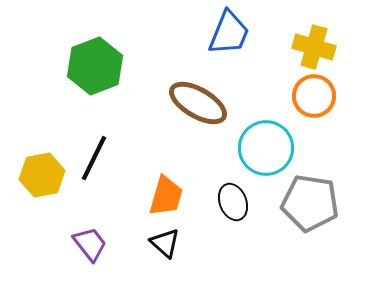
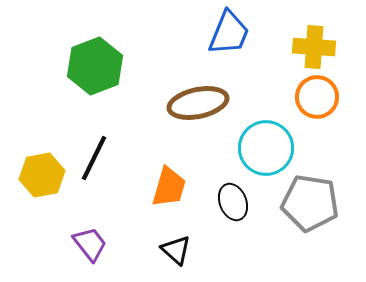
yellow cross: rotated 12 degrees counterclockwise
orange circle: moved 3 px right, 1 px down
brown ellipse: rotated 42 degrees counterclockwise
orange trapezoid: moved 3 px right, 9 px up
black triangle: moved 11 px right, 7 px down
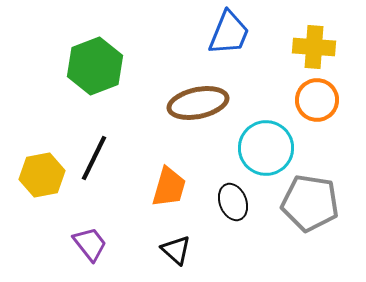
orange circle: moved 3 px down
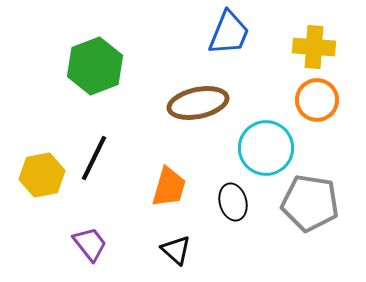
black ellipse: rotated 6 degrees clockwise
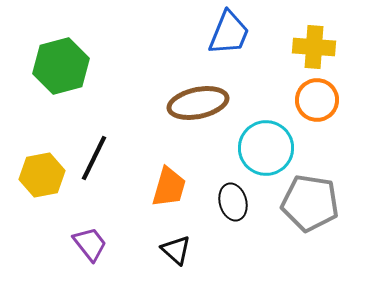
green hexagon: moved 34 px left; rotated 6 degrees clockwise
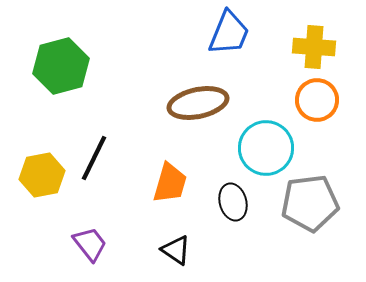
orange trapezoid: moved 1 px right, 4 px up
gray pentagon: rotated 16 degrees counterclockwise
black triangle: rotated 8 degrees counterclockwise
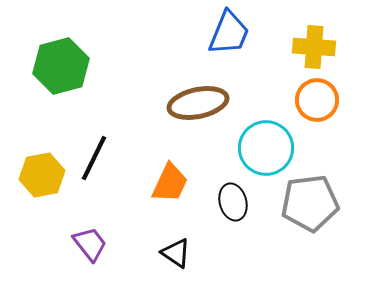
orange trapezoid: rotated 9 degrees clockwise
black triangle: moved 3 px down
